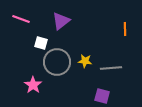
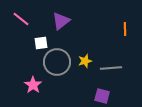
pink line: rotated 18 degrees clockwise
white square: rotated 24 degrees counterclockwise
yellow star: rotated 24 degrees counterclockwise
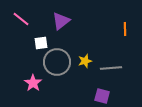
pink star: moved 2 px up
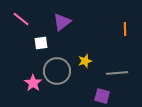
purple triangle: moved 1 px right, 1 px down
gray circle: moved 9 px down
gray line: moved 6 px right, 5 px down
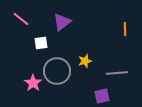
purple square: rotated 28 degrees counterclockwise
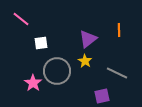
purple triangle: moved 26 px right, 17 px down
orange line: moved 6 px left, 1 px down
yellow star: rotated 24 degrees counterclockwise
gray line: rotated 30 degrees clockwise
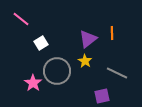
orange line: moved 7 px left, 3 px down
white square: rotated 24 degrees counterclockwise
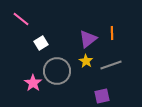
yellow star: moved 1 px right
gray line: moved 6 px left, 8 px up; rotated 45 degrees counterclockwise
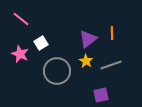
pink star: moved 13 px left, 29 px up; rotated 12 degrees counterclockwise
purple square: moved 1 px left, 1 px up
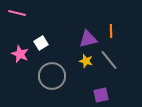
pink line: moved 4 px left, 6 px up; rotated 24 degrees counterclockwise
orange line: moved 1 px left, 2 px up
purple triangle: rotated 24 degrees clockwise
yellow star: rotated 16 degrees counterclockwise
gray line: moved 2 px left, 5 px up; rotated 70 degrees clockwise
gray circle: moved 5 px left, 5 px down
